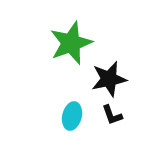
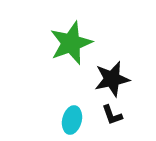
black star: moved 3 px right
cyan ellipse: moved 4 px down
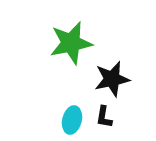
green star: rotated 9 degrees clockwise
black L-shape: moved 8 px left, 2 px down; rotated 30 degrees clockwise
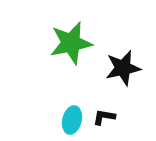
black star: moved 11 px right, 11 px up
black L-shape: rotated 90 degrees clockwise
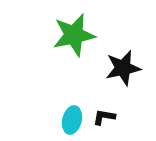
green star: moved 3 px right, 8 px up
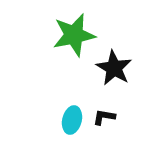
black star: moved 9 px left; rotated 30 degrees counterclockwise
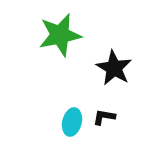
green star: moved 14 px left
cyan ellipse: moved 2 px down
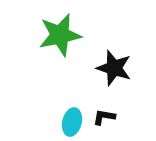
black star: rotated 12 degrees counterclockwise
